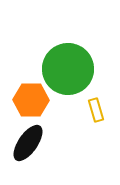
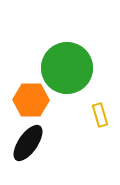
green circle: moved 1 px left, 1 px up
yellow rectangle: moved 4 px right, 5 px down
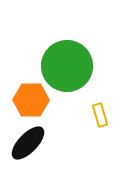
green circle: moved 2 px up
black ellipse: rotated 9 degrees clockwise
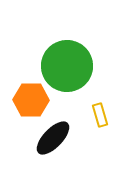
black ellipse: moved 25 px right, 5 px up
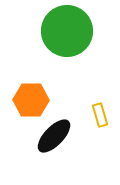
green circle: moved 35 px up
black ellipse: moved 1 px right, 2 px up
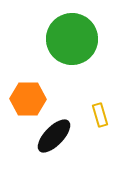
green circle: moved 5 px right, 8 px down
orange hexagon: moved 3 px left, 1 px up
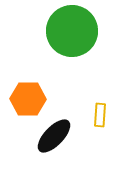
green circle: moved 8 px up
yellow rectangle: rotated 20 degrees clockwise
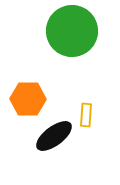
yellow rectangle: moved 14 px left
black ellipse: rotated 9 degrees clockwise
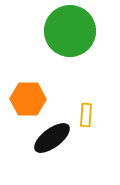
green circle: moved 2 px left
black ellipse: moved 2 px left, 2 px down
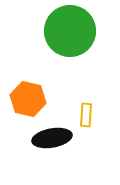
orange hexagon: rotated 12 degrees clockwise
black ellipse: rotated 27 degrees clockwise
